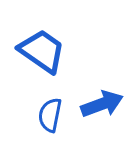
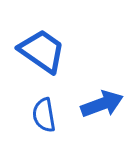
blue semicircle: moved 6 px left; rotated 20 degrees counterclockwise
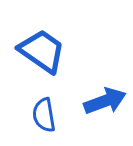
blue arrow: moved 3 px right, 3 px up
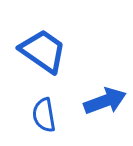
blue trapezoid: moved 1 px right
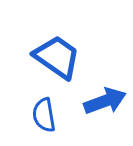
blue trapezoid: moved 14 px right, 6 px down
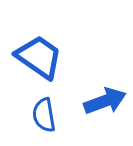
blue trapezoid: moved 18 px left
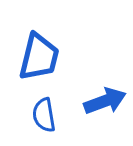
blue trapezoid: rotated 69 degrees clockwise
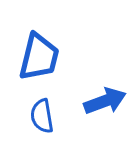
blue semicircle: moved 2 px left, 1 px down
